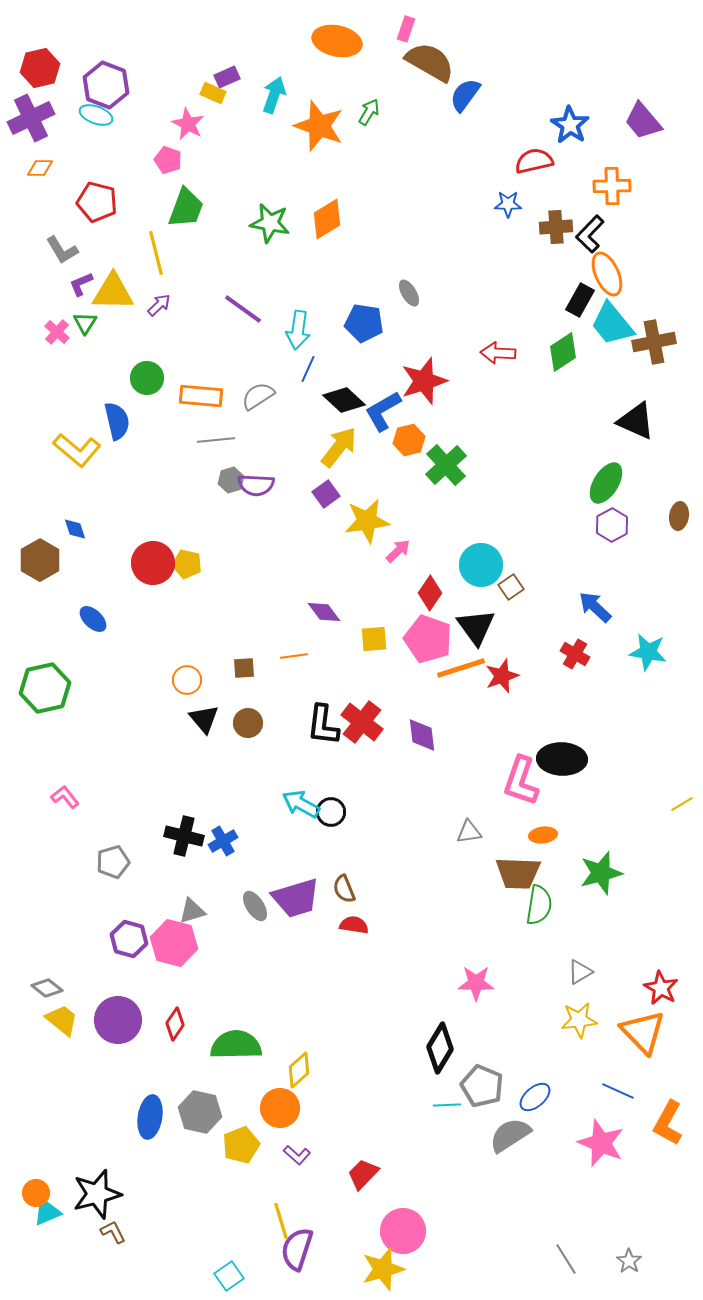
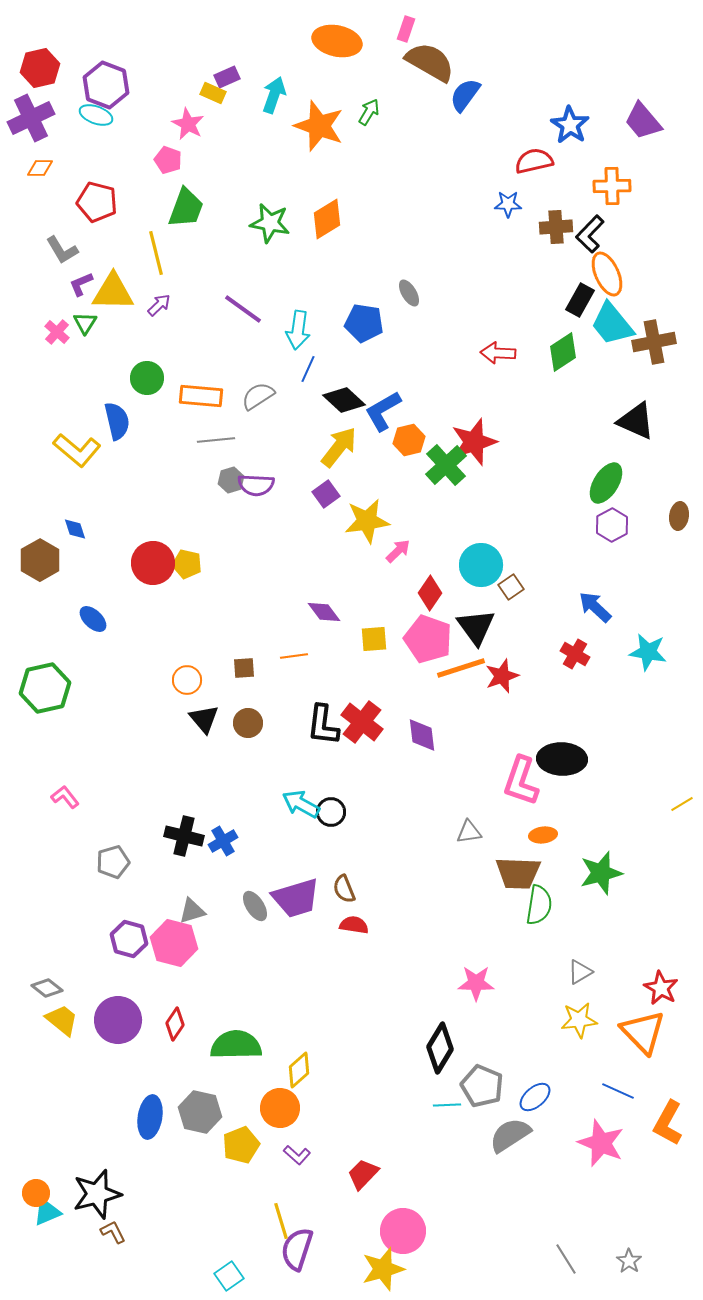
red star at (424, 381): moved 50 px right, 61 px down
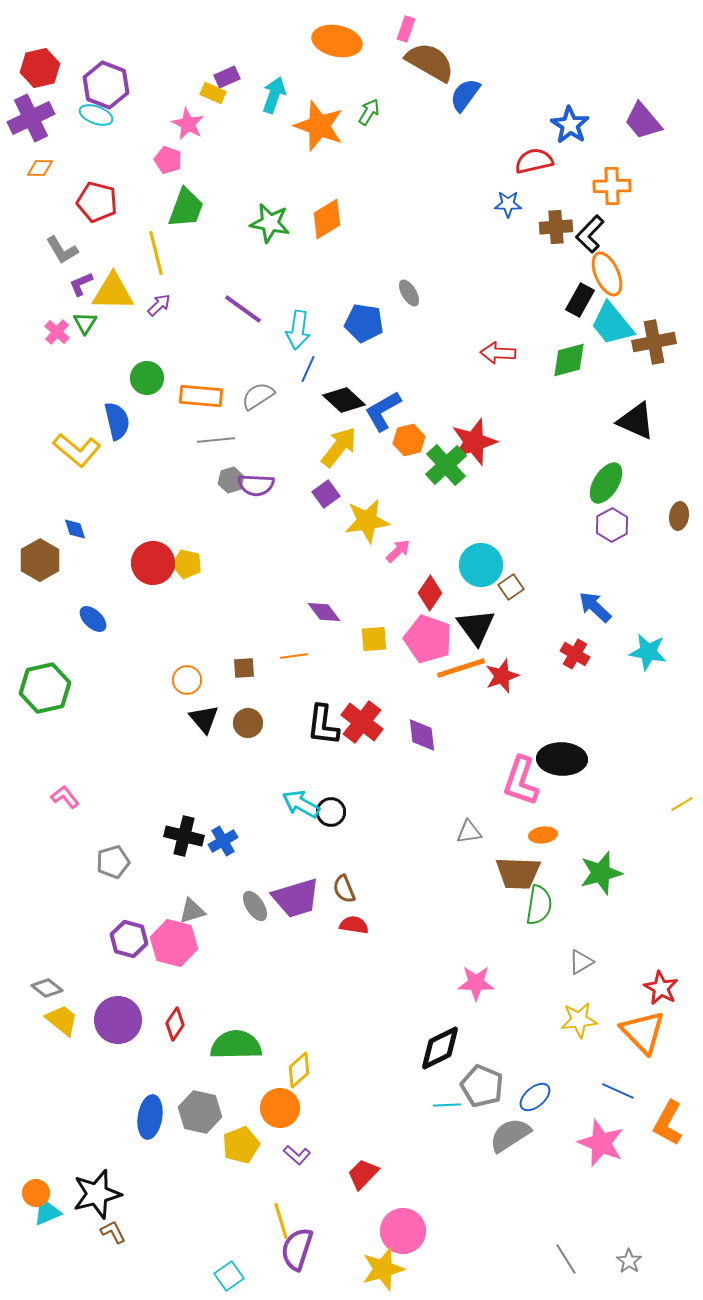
green diamond at (563, 352): moved 6 px right, 8 px down; rotated 18 degrees clockwise
gray triangle at (580, 972): moved 1 px right, 10 px up
black diamond at (440, 1048): rotated 33 degrees clockwise
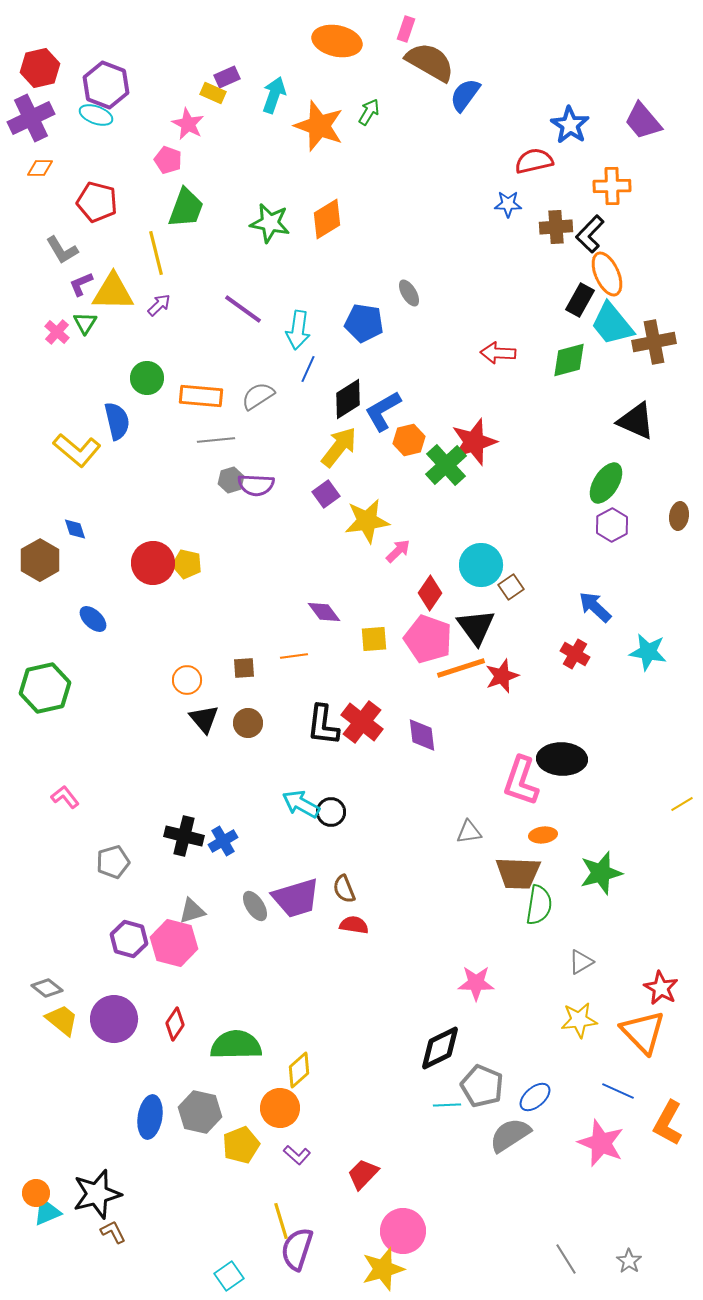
black diamond at (344, 400): moved 4 px right, 1 px up; rotated 75 degrees counterclockwise
purple circle at (118, 1020): moved 4 px left, 1 px up
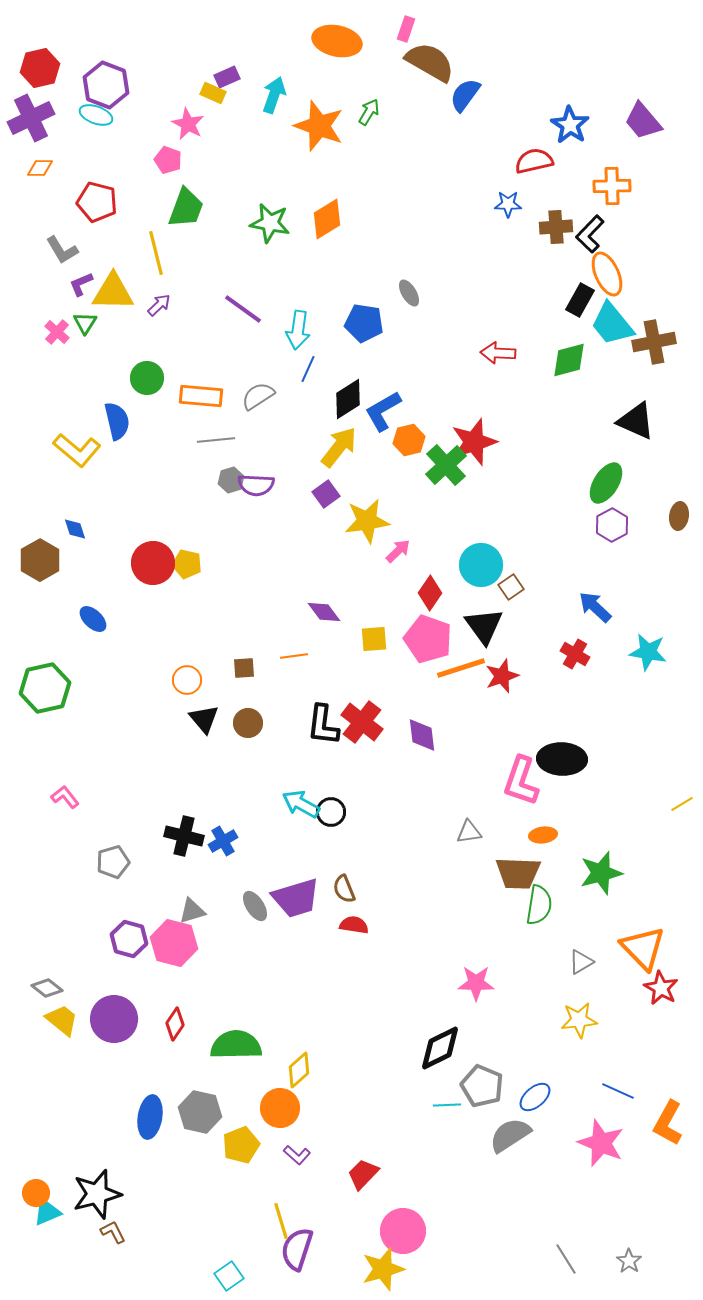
black triangle at (476, 627): moved 8 px right, 1 px up
orange triangle at (643, 1032): moved 84 px up
